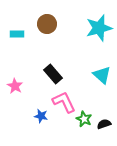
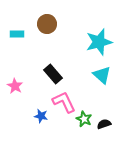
cyan star: moved 14 px down
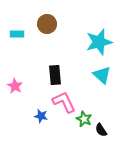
black rectangle: moved 2 px right, 1 px down; rotated 36 degrees clockwise
black semicircle: moved 3 px left, 6 px down; rotated 104 degrees counterclockwise
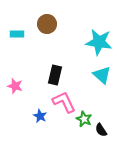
cyan star: rotated 24 degrees clockwise
black rectangle: rotated 18 degrees clockwise
pink star: rotated 14 degrees counterclockwise
blue star: moved 1 px left; rotated 16 degrees clockwise
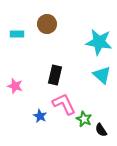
pink L-shape: moved 2 px down
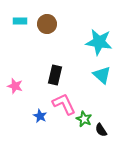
cyan rectangle: moved 3 px right, 13 px up
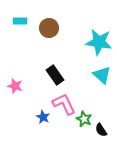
brown circle: moved 2 px right, 4 px down
black rectangle: rotated 48 degrees counterclockwise
blue star: moved 3 px right, 1 px down
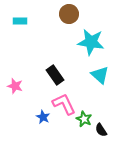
brown circle: moved 20 px right, 14 px up
cyan star: moved 8 px left
cyan triangle: moved 2 px left
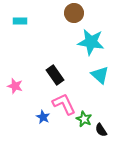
brown circle: moved 5 px right, 1 px up
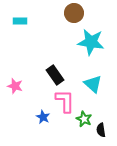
cyan triangle: moved 7 px left, 9 px down
pink L-shape: moved 1 px right, 3 px up; rotated 25 degrees clockwise
black semicircle: rotated 24 degrees clockwise
